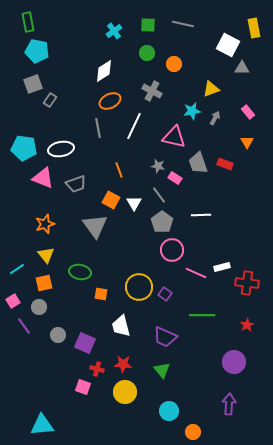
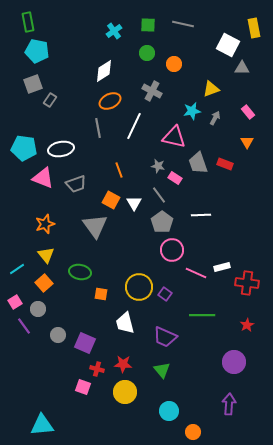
orange square at (44, 283): rotated 30 degrees counterclockwise
pink square at (13, 301): moved 2 px right, 1 px down
gray circle at (39, 307): moved 1 px left, 2 px down
white trapezoid at (121, 326): moved 4 px right, 3 px up
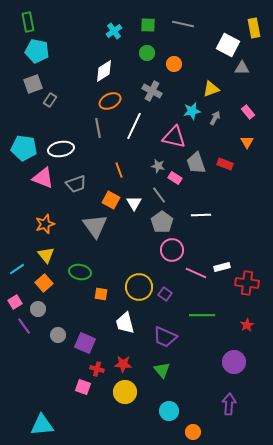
gray trapezoid at (198, 163): moved 2 px left
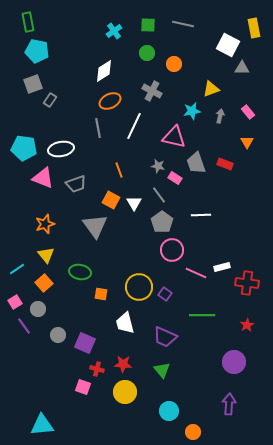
gray arrow at (215, 118): moved 5 px right, 2 px up; rotated 16 degrees counterclockwise
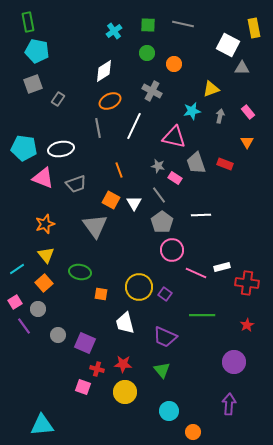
gray rectangle at (50, 100): moved 8 px right, 1 px up
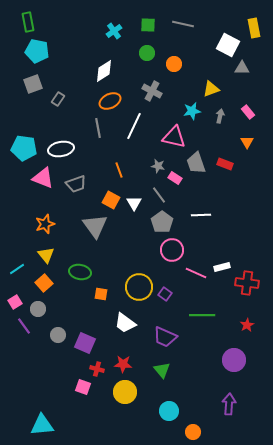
white trapezoid at (125, 323): rotated 40 degrees counterclockwise
purple circle at (234, 362): moved 2 px up
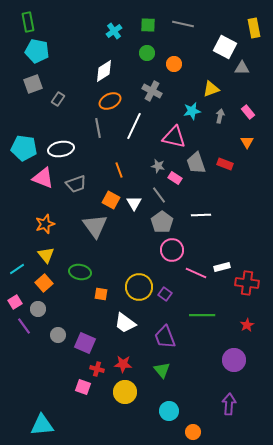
white square at (228, 45): moved 3 px left, 2 px down
purple trapezoid at (165, 337): rotated 45 degrees clockwise
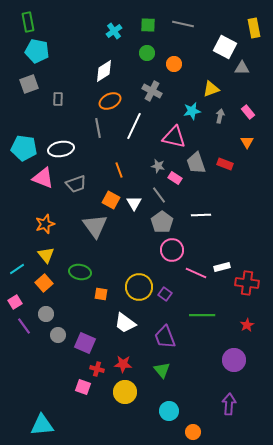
gray square at (33, 84): moved 4 px left
gray rectangle at (58, 99): rotated 32 degrees counterclockwise
gray circle at (38, 309): moved 8 px right, 5 px down
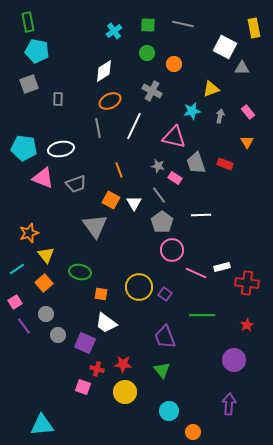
orange star at (45, 224): moved 16 px left, 9 px down
white trapezoid at (125, 323): moved 19 px left
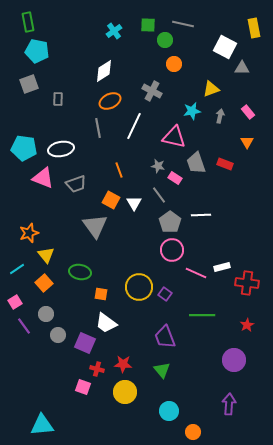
green circle at (147, 53): moved 18 px right, 13 px up
gray pentagon at (162, 222): moved 8 px right
